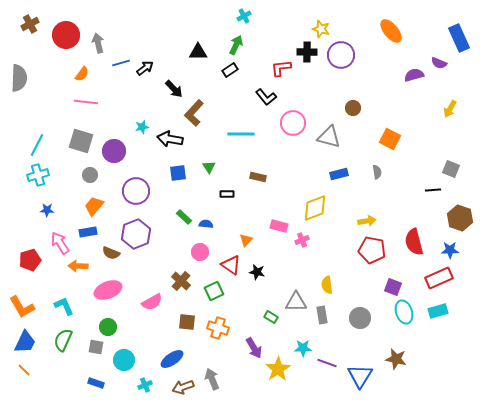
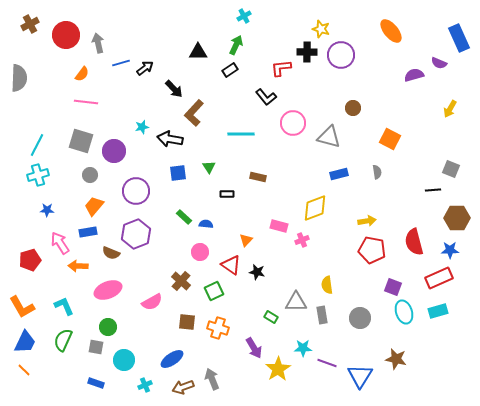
brown hexagon at (460, 218): moved 3 px left; rotated 20 degrees counterclockwise
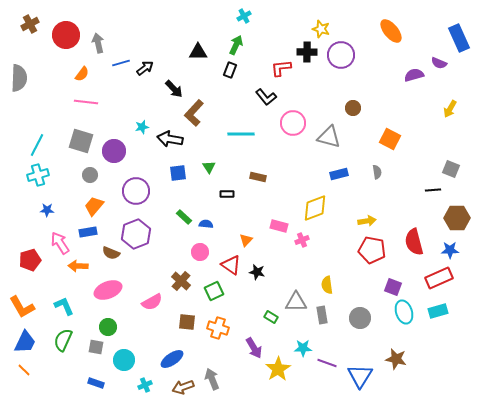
black rectangle at (230, 70): rotated 35 degrees counterclockwise
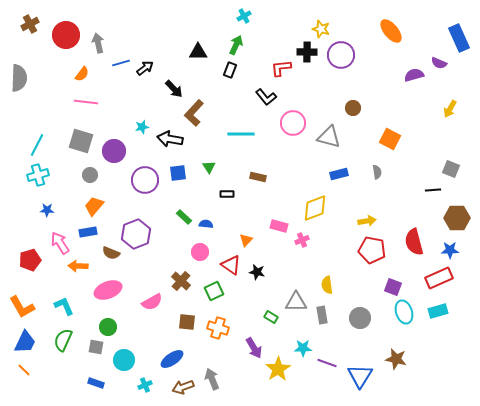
purple circle at (136, 191): moved 9 px right, 11 px up
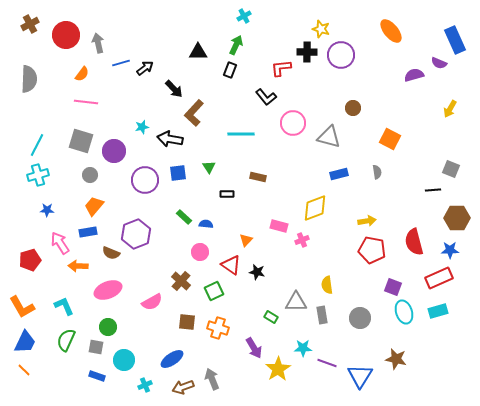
blue rectangle at (459, 38): moved 4 px left, 2 px down
gray semicircle at (19, 78): moved 10 px right, 1 px down
green semicircle at (63, 340): moved 3 px right
blue rectangle at (96, 383): moved 1 px right, 7 px up
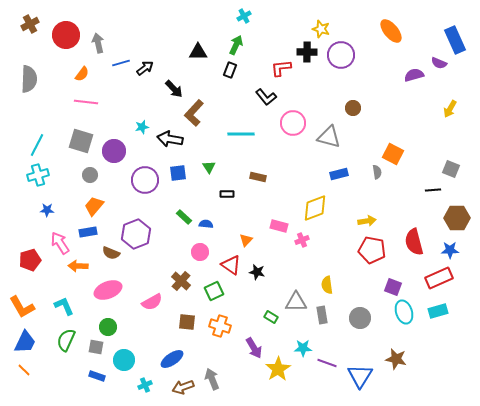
orange square at (390, 139): moved 3 px right, 15 px down
orange cross at (218, 328): moved 2 px right, 2 px up
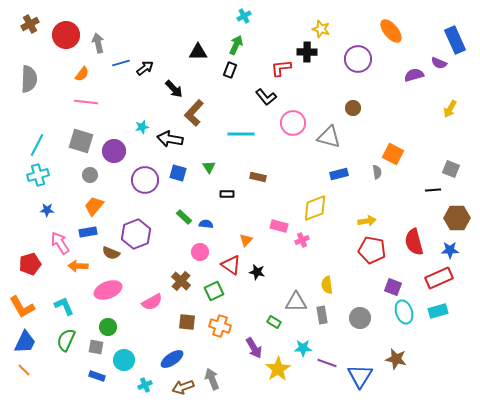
purple circle at (341, 55): moved 17 px right, 4 px down
blue square at (178, 173): rotated 24 degrees clockwise
red pentagon at (30, 260): moved 4 px down
green rectangle at (271, 317): moved 3 px right, 5 px down
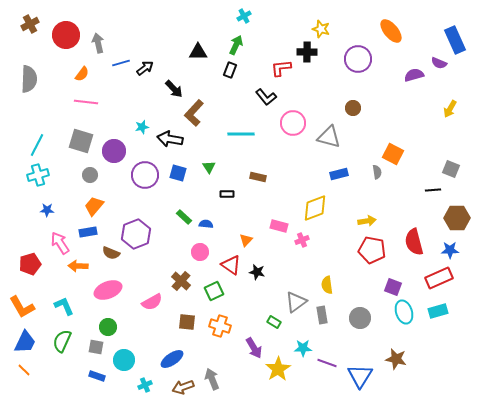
purple circle at (145, 180): moved 5 px up
gray triangle at (296, 302): rotated 35 degrees counterclockwise
green semicircle at (66, 340): moved 4 px left, 1 px down
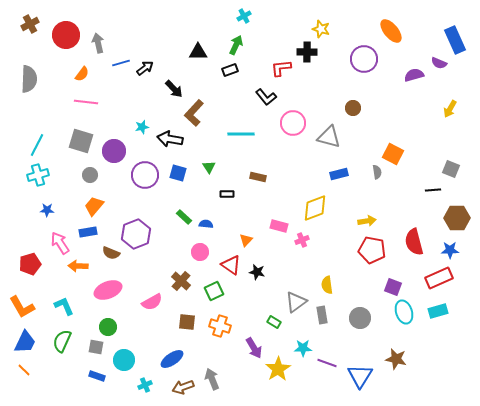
purple circle at (358, 59): moved 6 px right
black rectangle at (230, 70): rotated 49 degrees clockwise
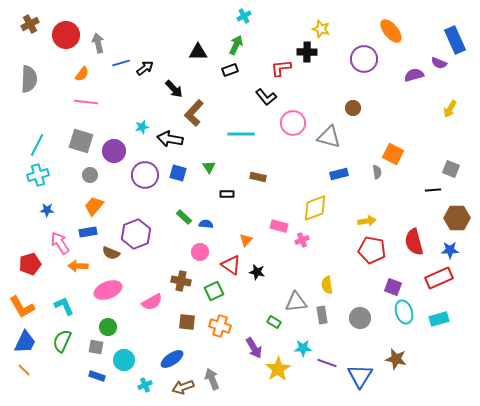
brown cross at (181, 281): rotated 30 degrees counterclockwise
gray triangle at (296, 302): rotated 30 degrees clockwise
cyan rectangle at (438, 311): moved 1 px right, 8 px down
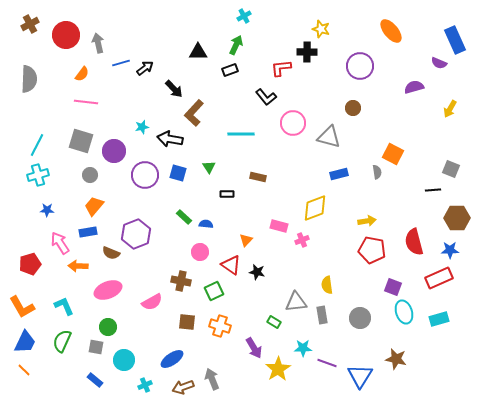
purple circle at (364, 59): moved 4 px left, 7 px down
purple semicircle at (414, 75): moved 12 px down
blue rectangle at (97, 376): moved 2 px left, 4 px down; rotated 21 degrees clockwise
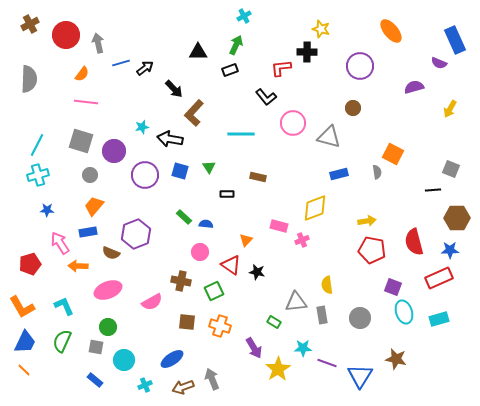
blue square at (178, 173): moved 2 px right, 2 px up
